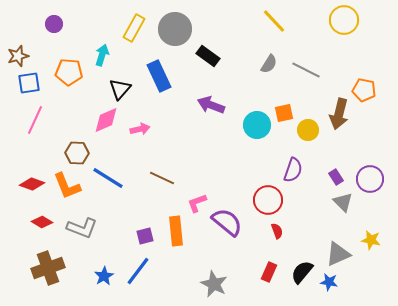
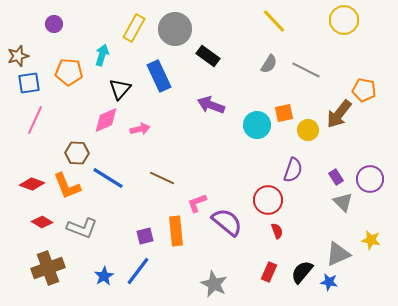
brown arrow at (339, 114): rotated 24 degrees clockwise
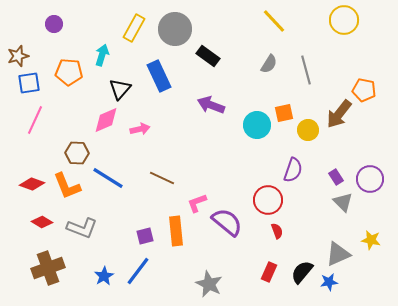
gray line at (306, 70): rotated 48 degrees clockwise
blue star at (329, 282): rotated 18 degrees counterclockwise
gray star at (214, 284): moved 5 px left
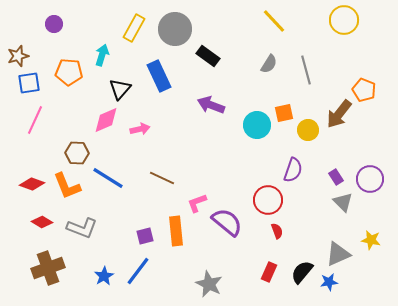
orange pentagon at (364, 90): rotated 10 degrees clockwise
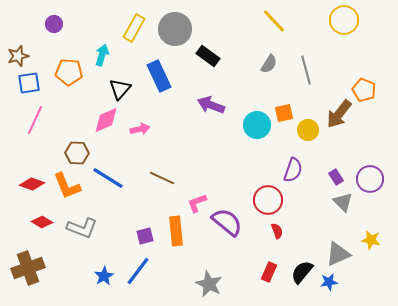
brown cross at (48, 268): moved 20 px left
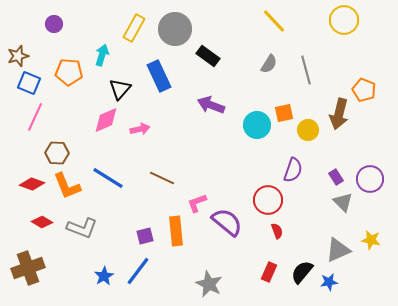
blue square at (29, 83): rotated 30 degrees clockwise
brown arrow at (339, 114): rotated 24 degrees counterclockwise
pink line at (35, 120): moved 3 px up
brown hexagon at (77, 153): moved 20 px left
gray triangle at (338, 254): moved 4 px up
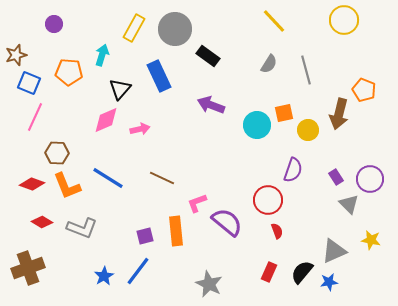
brown star at (18, 56): moved 2 px left, 1 px up
gray triangle at (343, 202): moved 6 px right, 2 px down
gray triangle at (338, 250): moved 4 px left, 1 px down
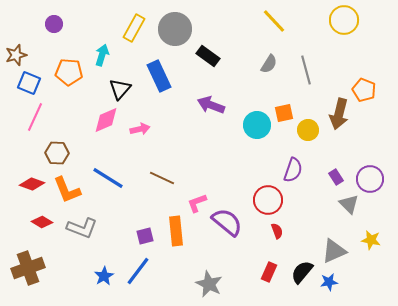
orange L-shape at (67, 186): moved 4 px down
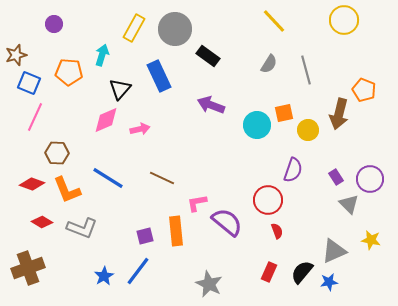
pink L-shape at (197, 203): rotated 10 degrees clockwise
